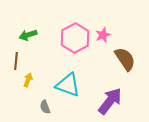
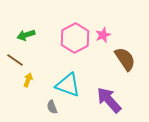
green arrow: moved 2 px left
brown line: moved 1 px left, 1 px up; rotated 60 degrees counterclockwise
purple arrow: moved 1 px left, 1 px up; rotated 80 degrees counterclockwise
gray semicircle: moved 7 px right
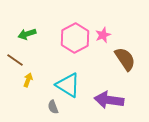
green arrow: moved 1 px right, 1 px up
cyan triangle: rotated 12 degrees clockwise
purple arrow: rotated 40 degrees counterclockwise
gray semicircle: moved 1 px right
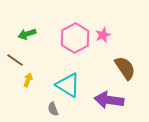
brown semicircle: moved 9 px down
gray semicircle: moved 2 px down
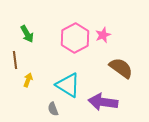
green arrow: rotated 102 degrees counterclockwise
brown line: rotated 48 degrees clockwise
brown semicircle: moved 4 px left; rotated 20 degrees counterclockwise
purple arrow: moved 6 px left, 2 px down
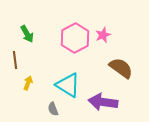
yellow arrow: moved 3 px down
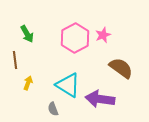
purple arrow: moved 3 px left, 3 px up
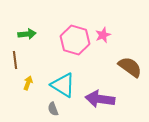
green arrow: rotated 66 degrees counterclockwise
pink hexagon: moved 2 px down; rotated 16 degrees counterclockwise
brown semicircle: moved 9 px right, 1 px up
cyan triangle: moved 5 px left
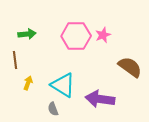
pink hexagon: moved 1 px right, 4 px up; rotated 16 degrees counterclockwise
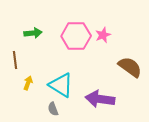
green arrow: moved 6 px right, 1 px up
cyan triangle: moved 2 px left
